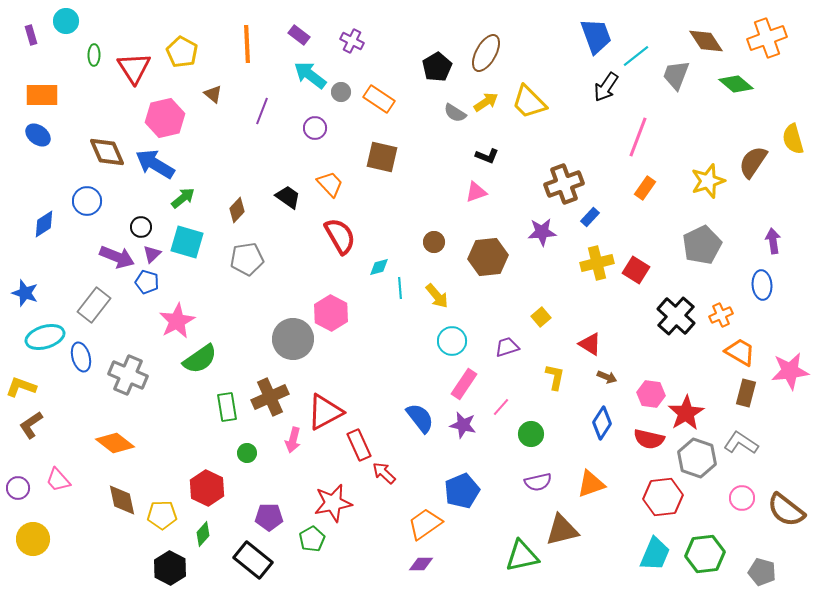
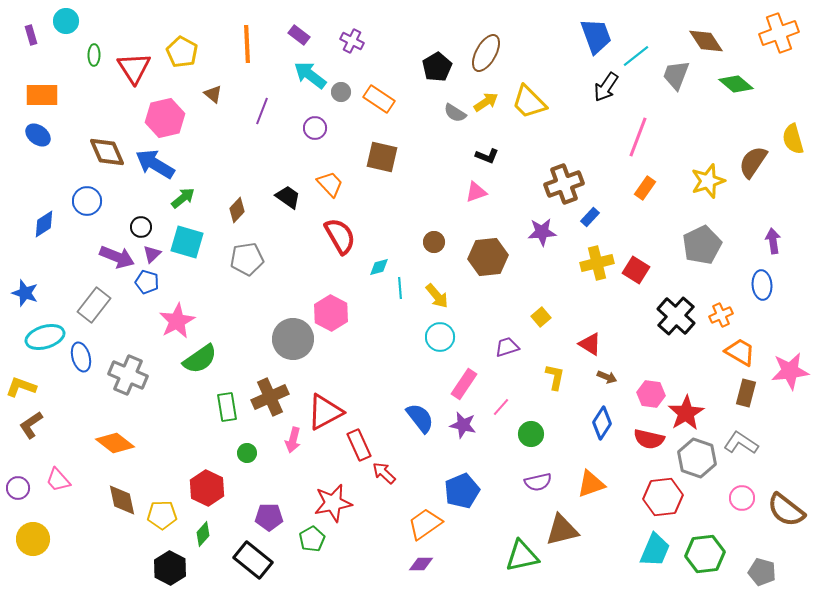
orange cross at (767, 38): moved 12 px right, 5 px up
cyan circle at (452, 341): moved 12 px left, 4 px up
cyan trapezoid at (655, 554): moved 4 px up
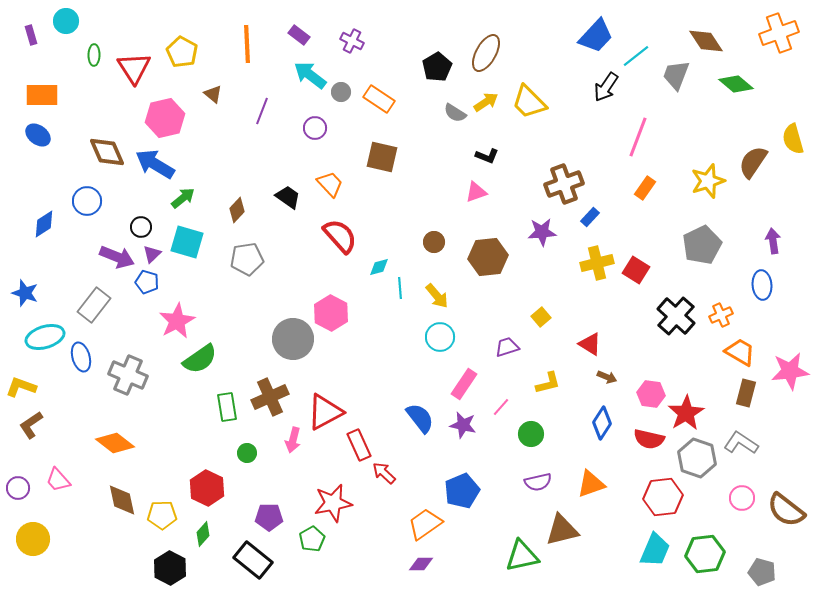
blue trapezoid at (596, 36): rotated 63 degrees clockwise
red semicircle at (340, 236): rotated 12 degrees counterclockwise
yellow L-shape at (555, 377): moved 7 px left, 6 px down; rotated 64 degrees clockwise
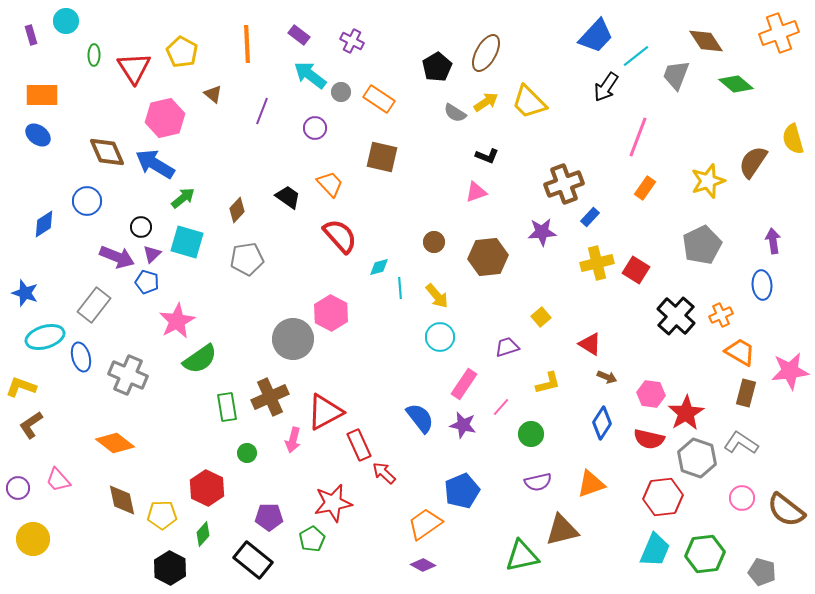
purple diamond at (421, 564): moved 2 px right, 1 px down; rotated 30 degrees clockwise
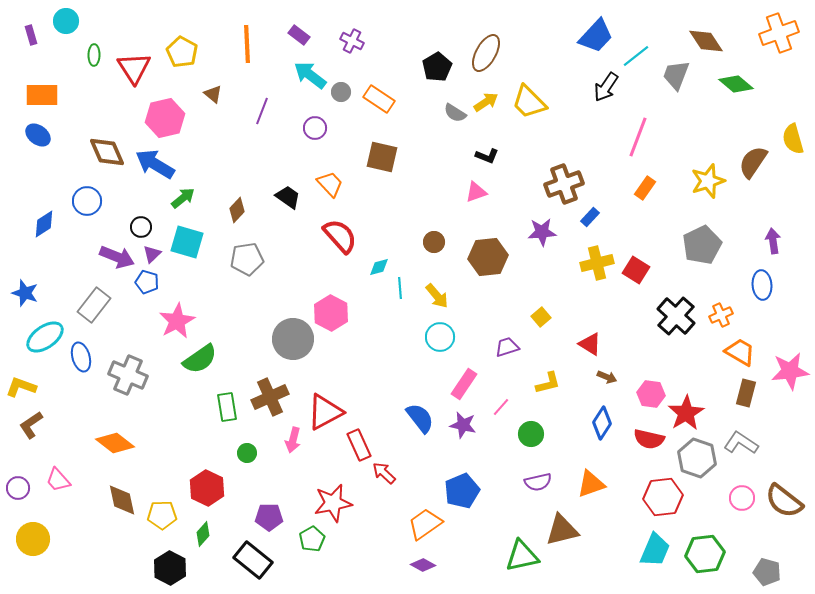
cyan ellipse at (45, 337): rotated 18 degrees counterclockwise
brown semicircle at (786, 510): moved 2 px left, 9 px up
gray pentagon at (762, 572): moved 5 px right
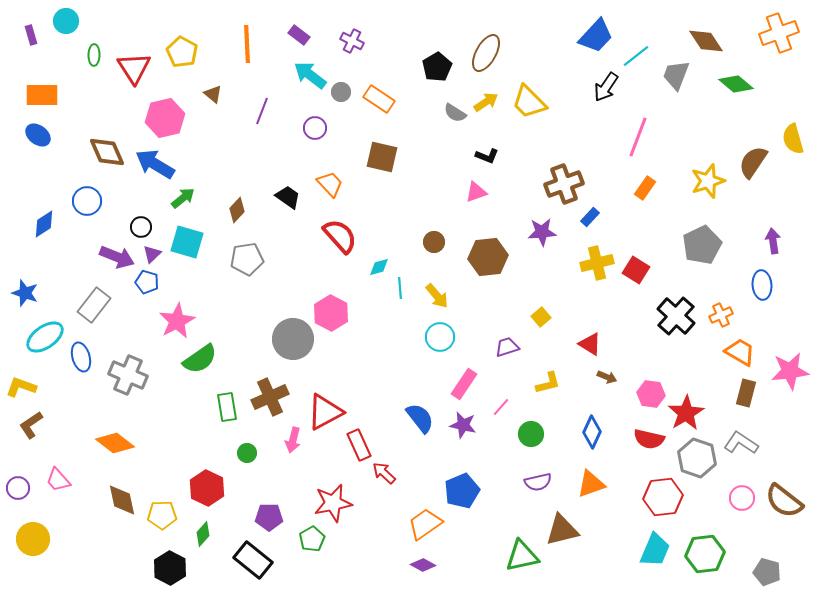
blue diamond at (602, 423): moved 10 px left, 9 px down; rotated 8 degrees counterclockwise
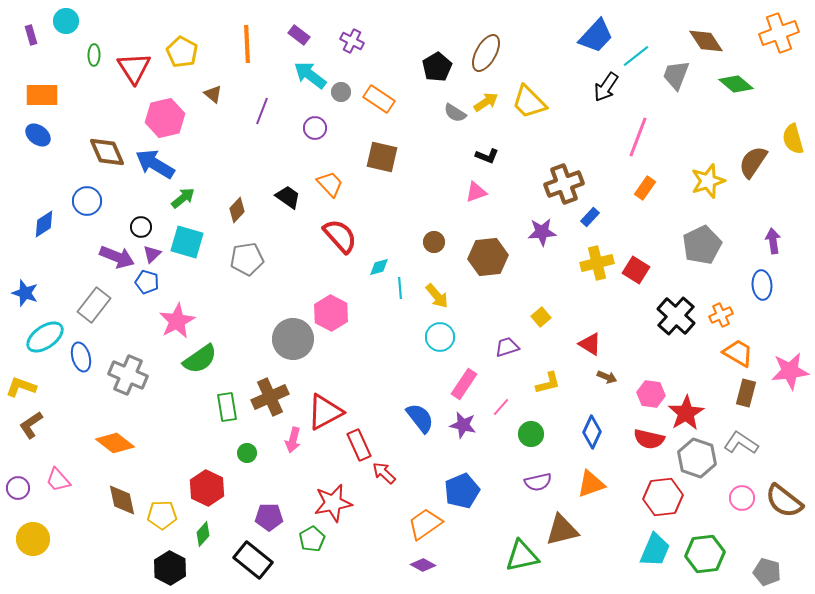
orange trapezoid at (740, 352): moved 2 px left, 1 px down
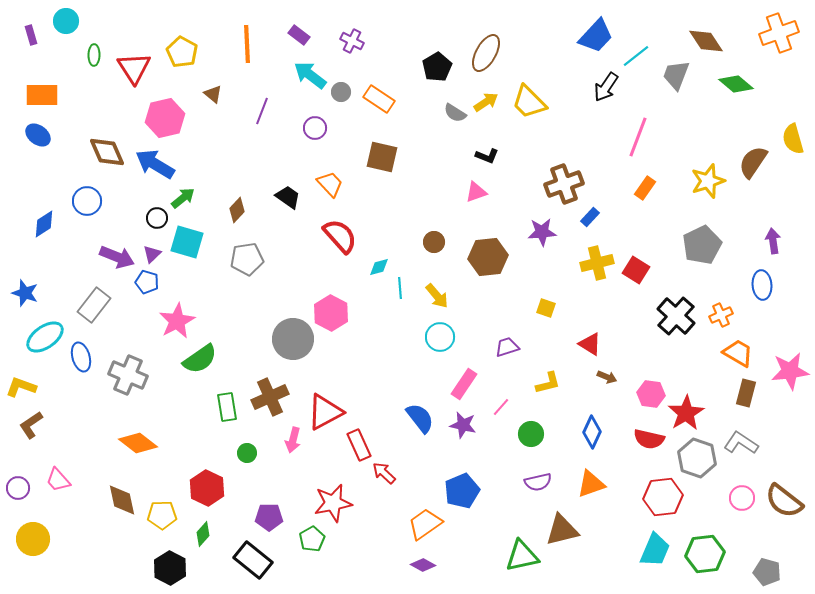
black circle at (141, 227): moved 16 px right, 9 px up
yellow square at (541, 317): moved 5 px right, 9 px up; rotated 30 degrees counterclockwise
orange diamond at (115, 443): moved 23 px right
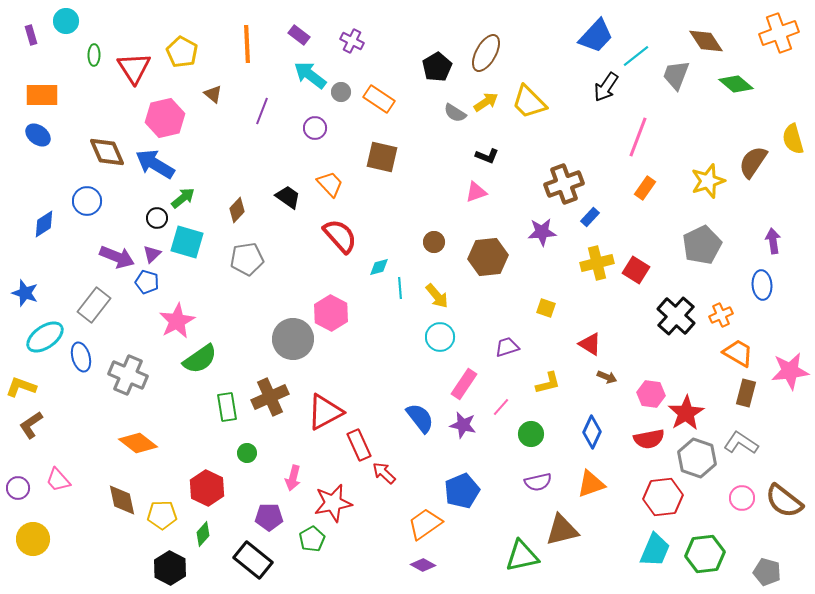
red semicircle at (649, 439): rotated 24 degrees counterclockwise
pink arrow at (293, 440): moved 38 px down
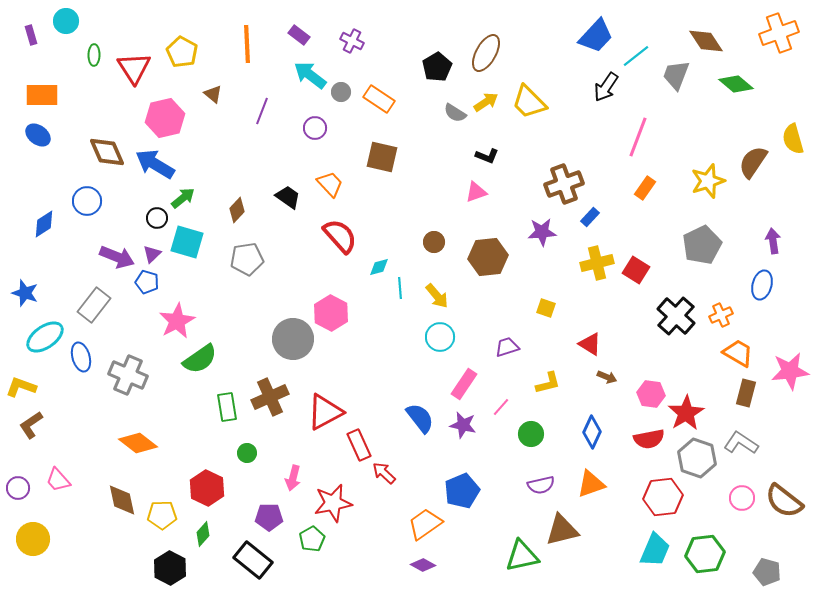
blue ellipse at (762, 285): rotated 20 degrees clockwise
purple semicircle at (538, 482): moved 3 px right, 3 px down
